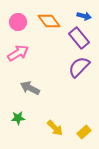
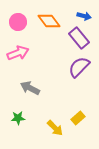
pink arrow: rotated 10 degrees clockwise
yellow rectangle: moved 6 px left, 14 px up
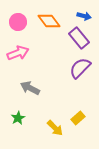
purple semicircle: moved 1 px right, 1 px down
green star: rotated 24 degrees counterclockwise
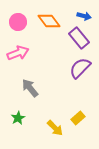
gray arrow: rotated 24 degrees clockwise
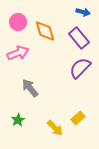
blue arrow: moved 1 px left, 4 px up
orange diamond: moved 4 px left, 10 px down; rotated 20 degrees clockwise
green star: moved 2 px down
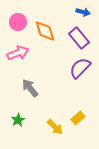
yellow arrow: moved 1 px up
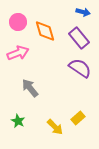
purple semicircle: rotated 80 degrees clockwise
green star: moved 1 px down; rotated 16 degrees counterclockwise
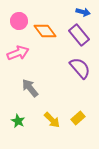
pink circle: moved 1 px right, 1 px up
orange diamond: rotated 20 degrees counterclockwise
purple rectangle: moved 3 px up
purple semicircle: rotated 15 degrees clockwise
yellow arrow: moved 3 px left, 7 px up
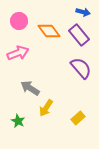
orange diamond: moved 4 px right
purple semicircle: moved 1 px right
gray arrow: rotated 18 degrees counterclockwise
yellow arrow: moved 6 px left, 12 px up; rotated 78 degrees clockwise
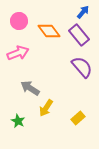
blue arrow: rotated 64 degrees counterclockwise
purple semicircle: moved 1 px right, 1 px up
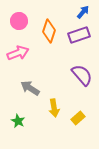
orange diamond: rotated 55 degrees clockwise
purple rectangle: rotated 70 degrees counterclockwise
purple semicircle: moved 8 px down
yellow arrow: moved 8 px right; rotated 42 degrees counterclockwise
